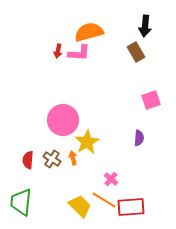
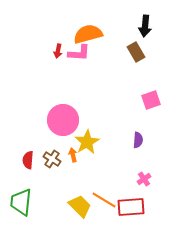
orange semicircle: moved 1 px left, 2 px down
purple semicircle: moved 1 px left, 2 px down
orange arrow: moved 3 px up
pink cross: moved 33 px right; rotated 16 degrees clockwise
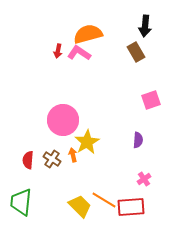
pink L-shape: rotated 150 degrees counterclockwise
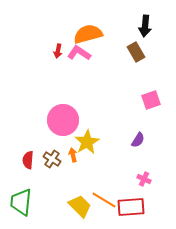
purple semicircle: rotated 28 degrees clockwise
pink cross: rotated 32 degrees counterclockwise
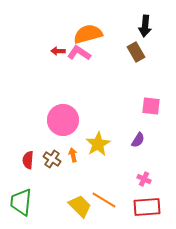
red arrow: rotated 80 degrees clockwise
pink square: moved 6 px down; rotated 24 degrees clockwise
yellow star: moved 11 px right, 2 px down
red rectangle: moved 16 px right
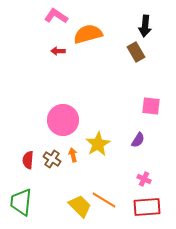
pink L-shape: moved 23 px left, 37 px up
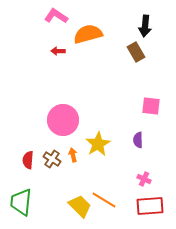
purple semicircle: rotated 147 degrees clockwise
red rectangle: moved 3 px right, 1 px up
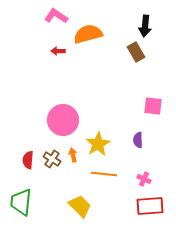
pink square: moved 2 px right
orange line: moved 26 px up; rotated 25 degrees counterclockwise
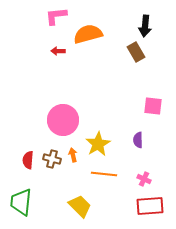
pink L-shape: rotated 40 degrees counterclockwise
brown cross: rotated 18 degrees counterclockwise
